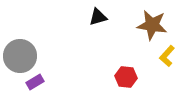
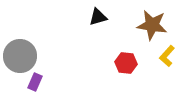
red hexagon: moved 14 px up
purple rectangle: rotated 36 degrees counterclockwise
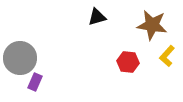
black triangle: moved 1 px left
gray circle: moved 2 px down
red hexagon: moved 2 px right, 1 px up
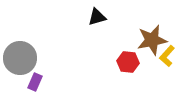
brown star: moved 15 px down; rotated 20 degrees counterclockwise
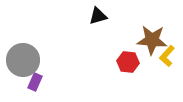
black triangle: moved 1 px right, 1 px up
brown star: rotated 16 degrees clockwise
gray circle: moved 3 px right, 2 px down
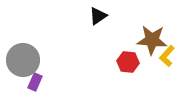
black triangle: rotated 18 degrees counterclockwise
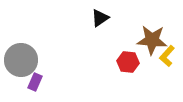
black triangle: moved 2 px right, 2 px down
gray circle: moved 2 px left
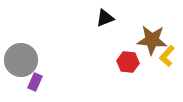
black triangle: moved 5 px right; rotated 12 degrees clockwise
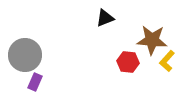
yellow L-shape: moved 5 px down
gray circle: moved 4 px right, 5 px up
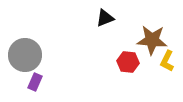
yellow L-shape: rotated 15 degrees counterclockwise
